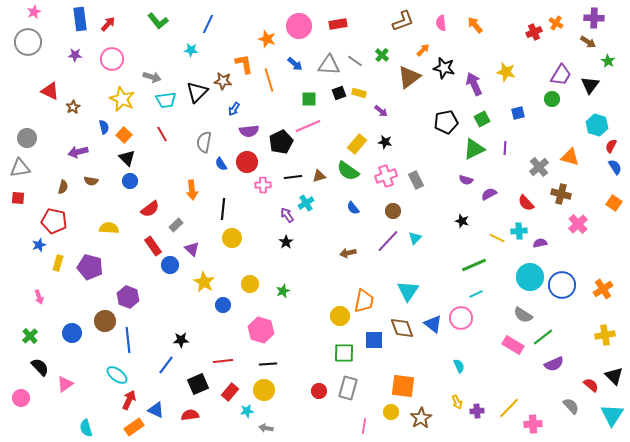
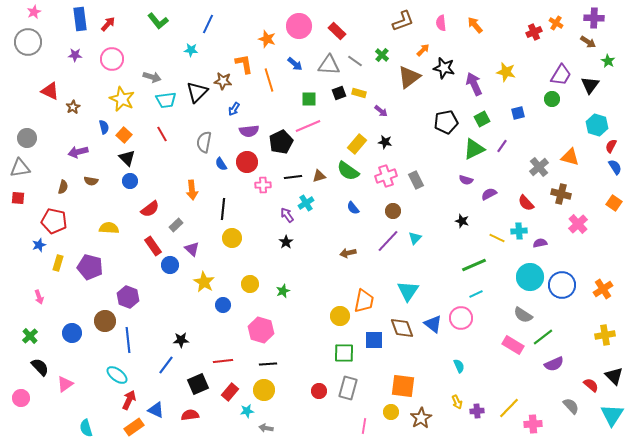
red rectangle at (338, 24): moved 1 px left, 7 px down; rotated 54 degrees clockwise
purple line at (505, 148): moved 3 px left, 2 px up; rotated 32 degrees clockwise
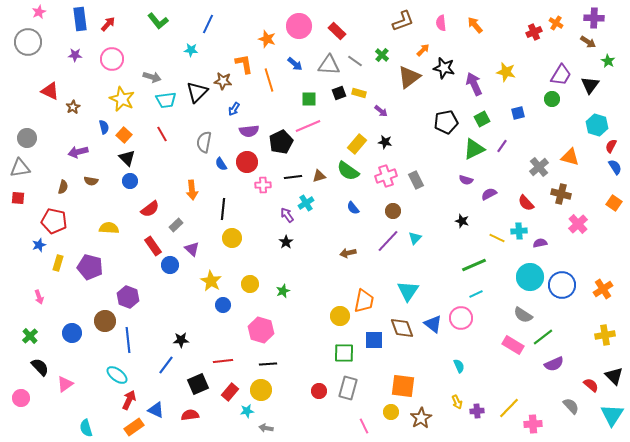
pink star at (34, 12): moved 5 px right
yellow star at (204, 282): moved 7 px right, 1 px up
yellow circle at (264, 390): moved 3 px left
pink line at (364, 426): rotated 35 degrees counterclockwise
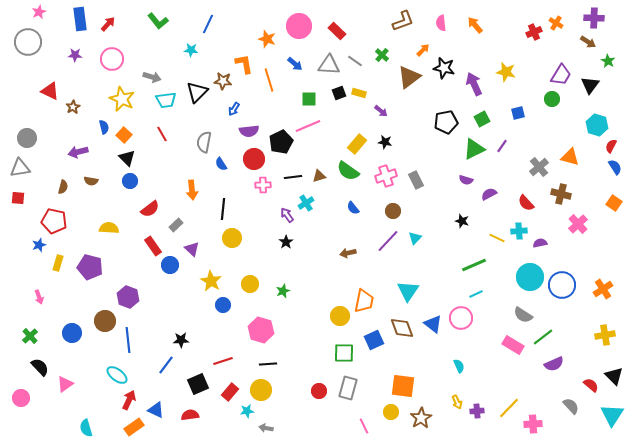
red circle at (247, 162): moved 7 px right, 3 px up
blue square at (374, 340): rotated 24 degrees counterclockwise
red line at (223, 361): rotated 12 degrees counterclockwise
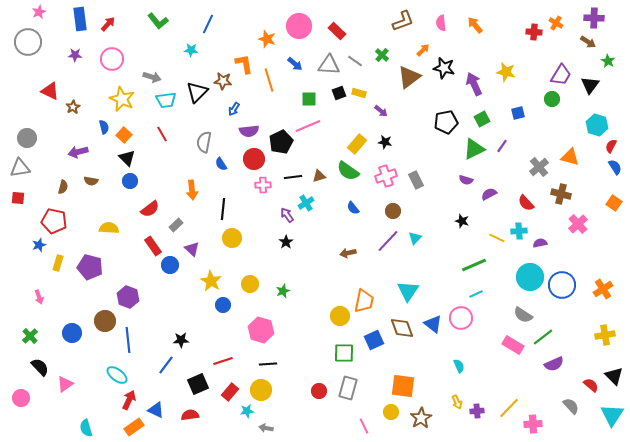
red cross at (534, 32): rotated 28 degrees clockwise
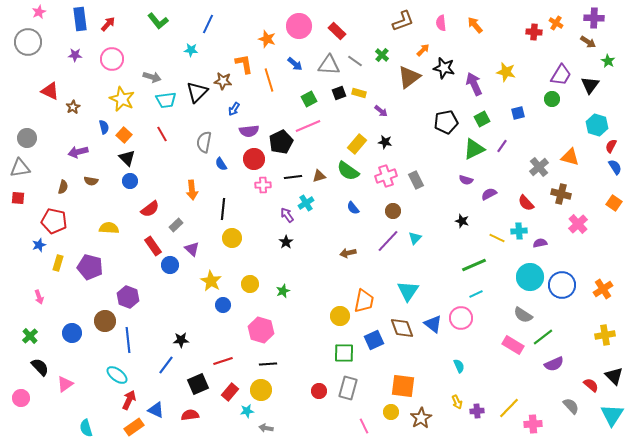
green square at (309, 99): rotated 28 degrees counterclockwise
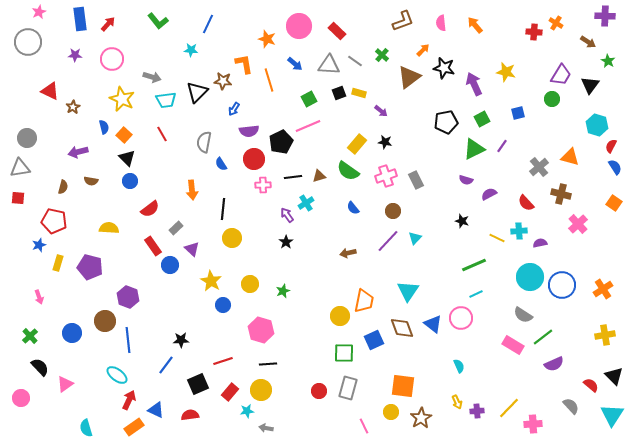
purple cross at (594, 18): moved 11 px right, 2 px up
gray rectangle at (176, 225): moved 3 px down
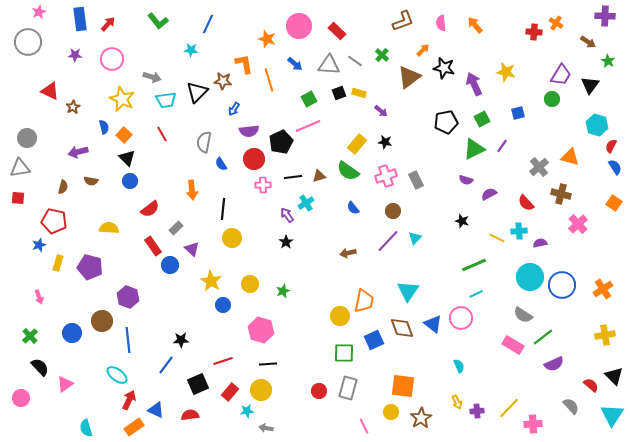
brown circle at (105, 321): moved 3 px left
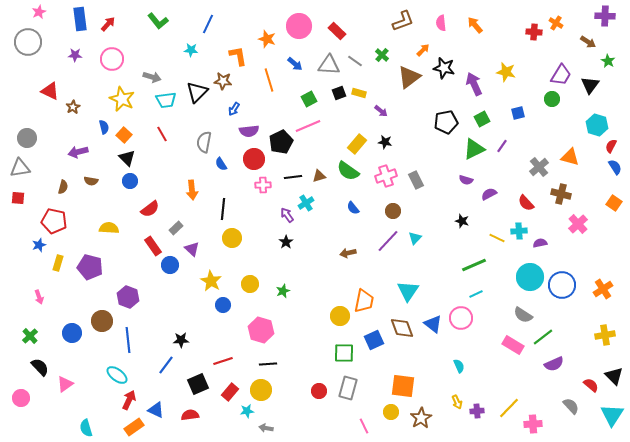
orange L-shape at (244, 64): moved 6 px left, 8 px up
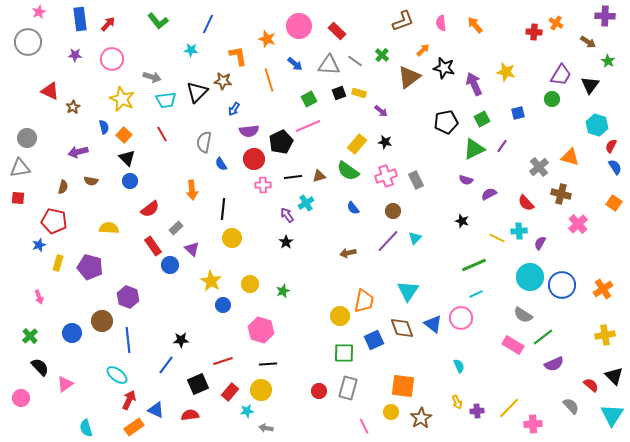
purple semicircle at (540, 243): rotated 48 degrees counterclockwise
